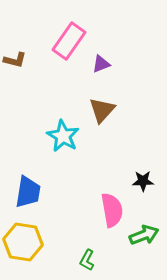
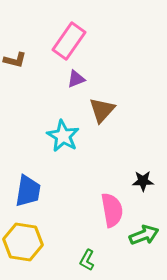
purple triangle: moved 25 px left, 15 px down
blue trapezoid: moved 1 px up
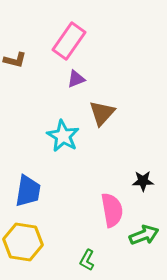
brown triangle: moved 3 px down
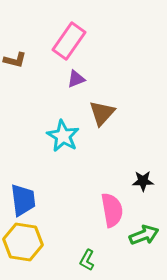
blue trapezoid: moved 5 px left, 9 px down; rotated 16 degrees counterclockwise
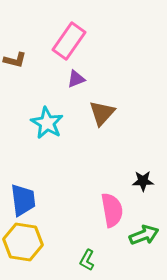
cyan star: moved 16 px left, 13 px up
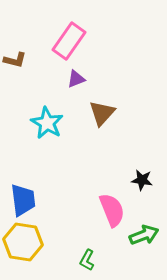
black star: moved 1 px left, 1 px up; rotated 10 degrees clockwise
pink semicircle: rotated 12 degrees counterclockwise
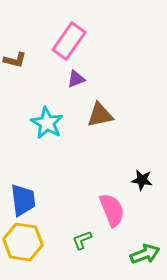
brown triangle: moved 2 px left, 2 px down; rotated 36 degrees clockwise
green arrow: moved 1 px right, 19 px down
green L-shape: moved 5 px left, 20 px up; rotated 40 degrees clockwise
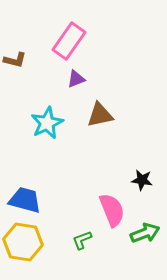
cyan star: rotated 16 degrees clockwise
blue trapezoid: moved 2 px right; rotated 68 degrees counterclockwise
green arrow: moved 21 px up
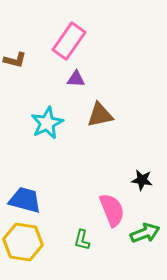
purple triangle: rotated 24 degrees clockwise
green L-shape: rotated 55 degrees counterclockwise
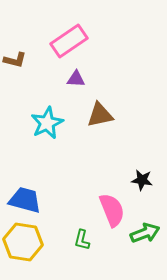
pink rectangle: rotated 21 degrees clockwise
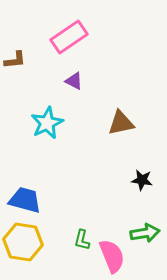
pink rectangle: moved 4 px up
brown L-shape: rotated 20 degrees counterclockwise
purple triangle: moved 2 px left, 2 px down; rotated 24 degrees clockwise
brown triangle: moved 21 px right, 8 px down
pink semicircle: moved 46 px down
green arrow: rotated 12 degrees clockwise
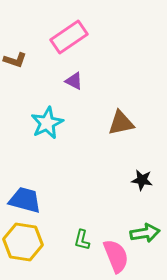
brown L-shape: rotated 25 degrees clockwise
pink semicircle: moved 4 px right
